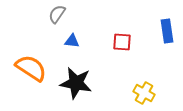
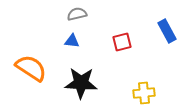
gray semicircle: moved 20 px right; rotated 42 degrees clockwise
blue rectangle: rotated 20 degrees counterclockwise
red square: rotated 18 degrees counterclockwise
black star: moved 5 px right; rotated 8 degrees counterclockwise
yellow cross: rotated 35 degrees counterclockwise
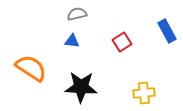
red square: rotated 18 degrees counterclockwise
black star: moved 4 px down
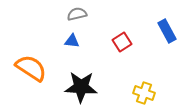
yellow cross: rotated 25 degrees clockwise
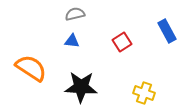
gray semicircle: moved 2 px left
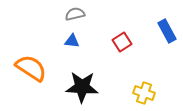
black star: moved 1 px right
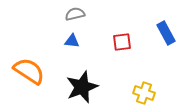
blue rectangle: moved 1 px left, 2 px down
red square: rotated 24 degrees clockwise
orange semicircle: moved 2 px left, 3 px down
black star: rotated 24 degrees counterclockwise
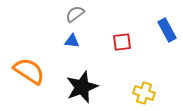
gray semicircle: rotated 24 degrees counterclockwise
blue rectangle: moved 1 px right, 3 px up
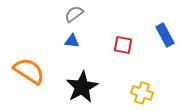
gray semicircle: moved 1 px left
blue rectangle: moved 2 px left, 5 px down
red square: moved 1 px right, 3 px down; rotated 18 degrees clockwise
black star: rotated 8 degrees counterclockwise
yellow cross: moved 2 px left
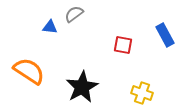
blue triangle: moved 22 px left, 14 px up
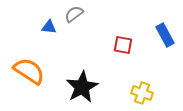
blue triangle: moved 1 px left
